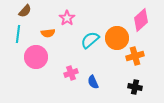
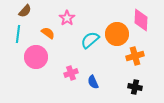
pink diamond: rotated 45 degrees counterclockwise
orange semicircle: rotated 136 degrees counterclockwise
orange circle: moved 4 px up
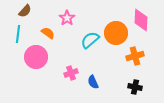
orange circle: moved 1 px left, 1 px up
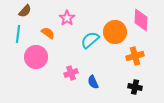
orange circle: moved 1 px left, 1 px up
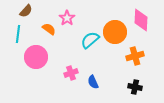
brown semicircle: moved 1 px right
orange semicircle: moved 1 px right, 4 px up
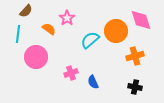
pink diamond: rotated 20 degrees counterclockwise
orange circle: moved 1 px right, 1 px up
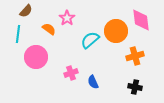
pink diamond: rotated 10 degrees clockwise
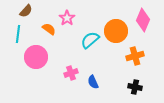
pink diamond: moved 2 px right; rotated 30 degrees clockwise
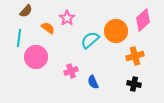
pink diamond: rotated 25 degrees clockwise
orange semicircle: moved 1 px left, 1 px up
cyan line: moved 1 px right, 4 px down
pink cross: moved 2 px up
black cross: moved 1 px left, 3 px up
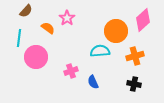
cyan semicircle: moved 10 px right, 11 px down; rotated 36 degrees clockwise
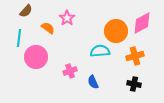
pink diamond: moved 1 px left, 3 px down; rotated 15 degrees clockwise
pink cross: moved 1 px left
